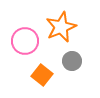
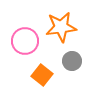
orange star: rotated 16 degrees clockwise
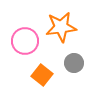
gray circle: moved 2 px right, 2 px down
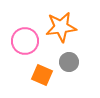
gray circle: moved 5 px left, 1 px up
orange square: rotated 15 degrees counterclockwise
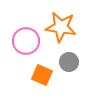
orange star: rotated 16 degrees clockwise
pink circle: moved 1 px right
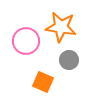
gray circle: moved 2 px up
orange square: moved 1 px right, 7 px down
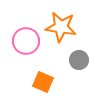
gray circle: moved 10 px right
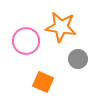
gray circle: moved 1 px left, 1 px up
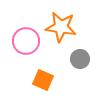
gray circle: moved 2 px right
orange square: moved 2 px up
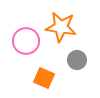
gray circle: moved 3 px left, 1 px down
orange square: moved 1 px right, 2 px up
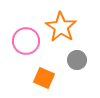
orange star: rotated 24 degrees clockwise
